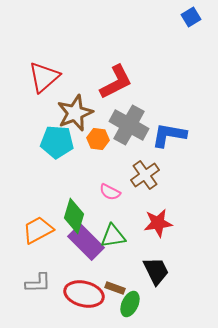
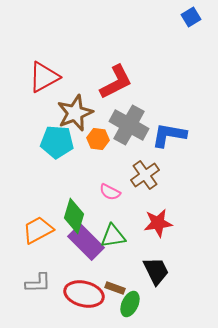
red triangle: rotated 12 degrees clockwise
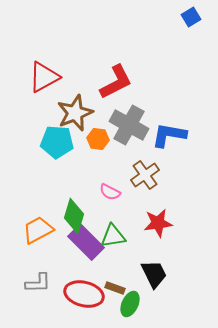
black trapezoid: moved 2 px left, 3 px down
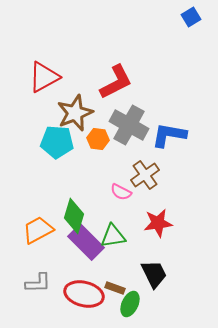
pink semicircle: moved 11 px right
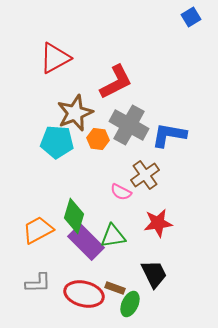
red triangle: moved 11 px right, 19 px up
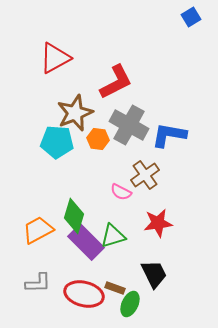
green triangle: rotated 8 degrees counterclockwise
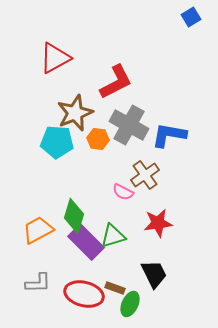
pink semicircle: moved 2 px right
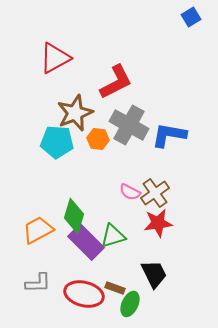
brown cross: moved 10 px right, 18 px down
pink semicircle: moved 7 px right
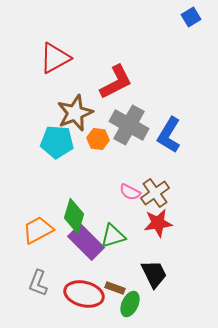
blue L-shape: rotated 69 degrees counterclockwise
gray L-shape: rotated 112 degrees clockwise
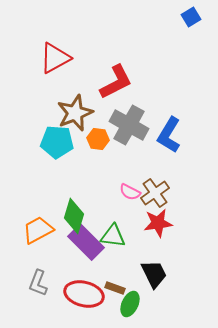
green triangle: rotated 24 degrees clockwise
